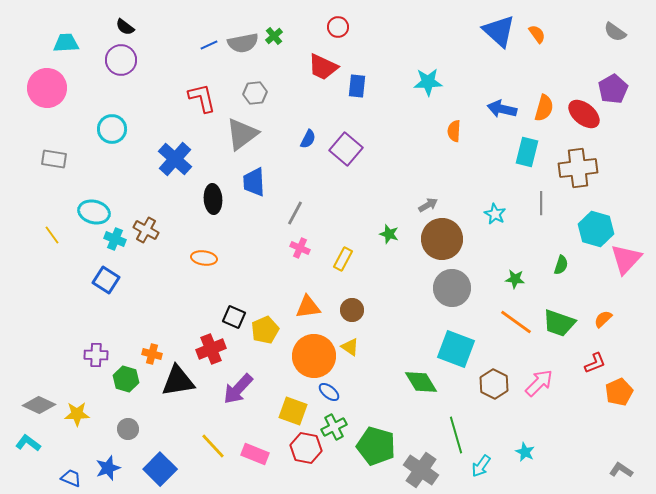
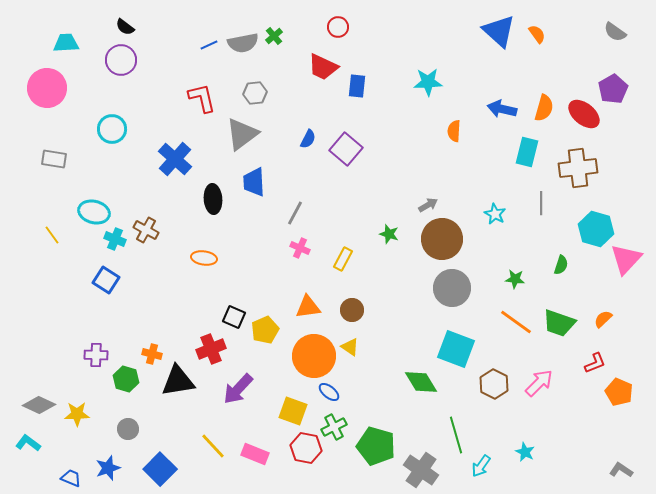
orange pentagon at (619, 392): rotated 24 degrees counterclockwise
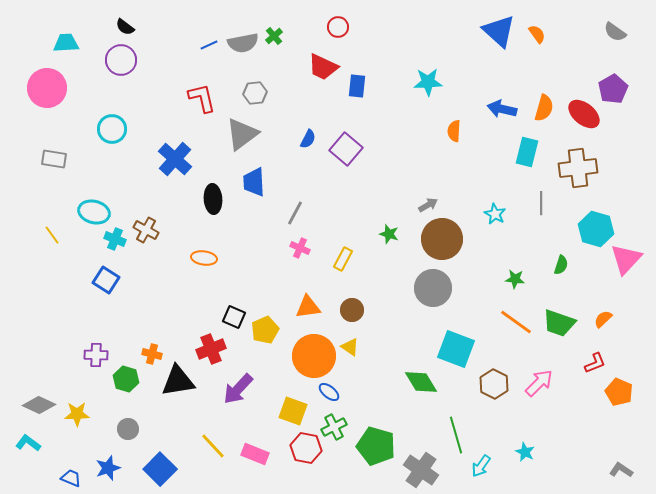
gray circle at (452, 288): moved 19 px left
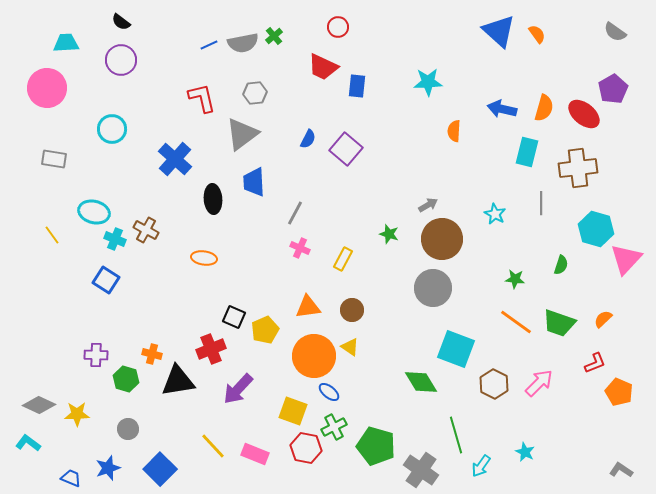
black semicircle at (125, 27): moved 4 px left, 5 px up
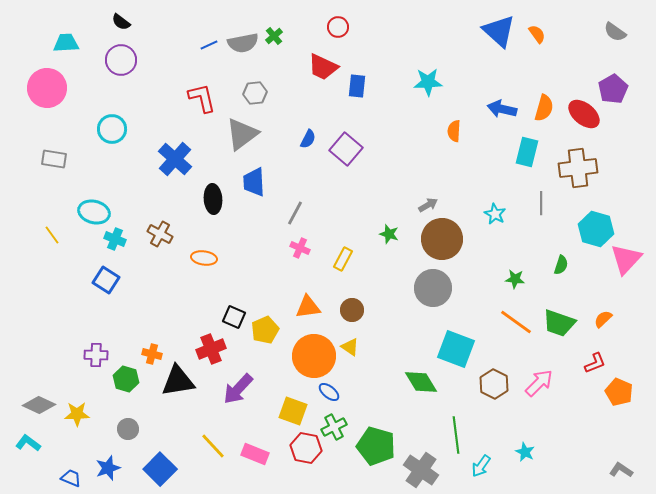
brown cross at (146, 230): moved 14 px right, 4 px down
green line at (456, 435): rotated 9 degrees clockwise
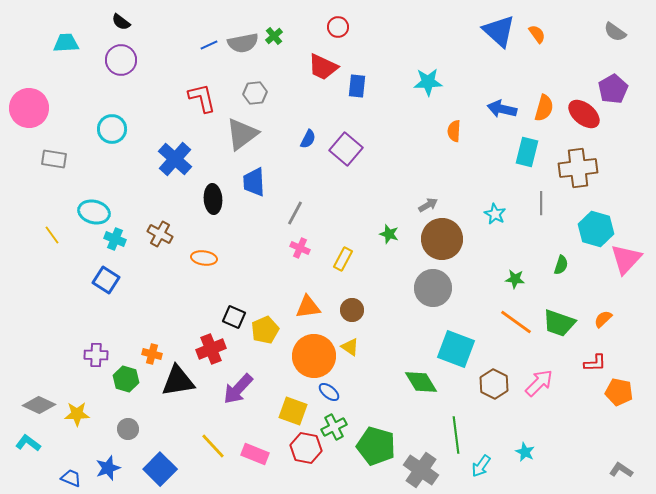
pink circle at (47, 88): moved 18 px left, 20 px down
red L-shape at (595, 363): rotated 20 degrees clockwise
orange pentagon at (619, 392): rotated 12 degrees counterclockwise
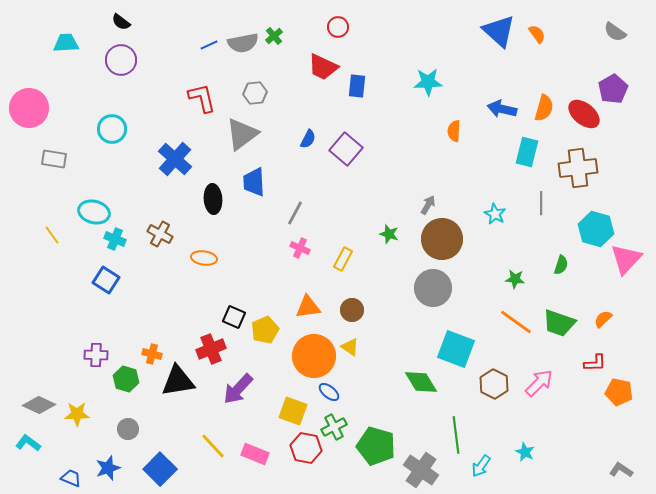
gray arrow at (428, 205): rotated 30 degrees counterclockwise
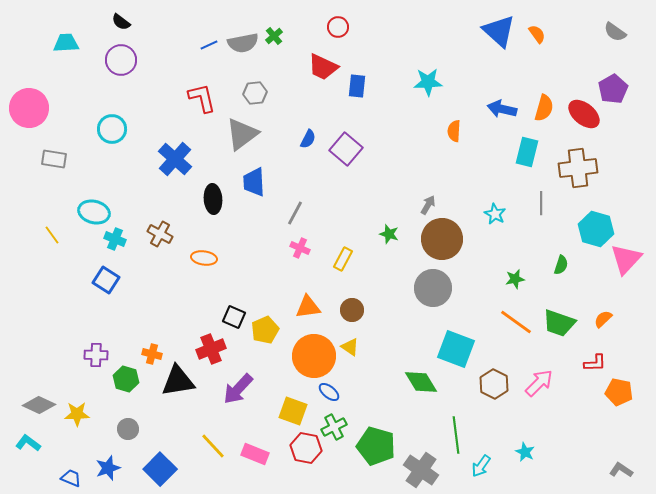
green star at (515, 279): rotated 18 degrees counterclockwise
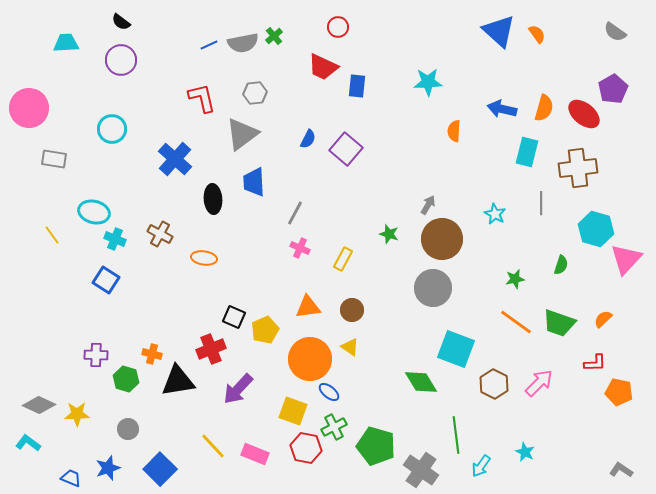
orange circle at (314, 356): moved 4 px left, 3 px down
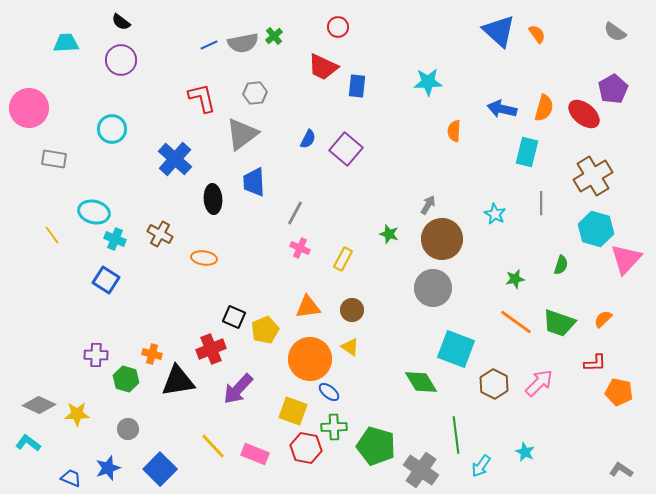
brown cross at (578, 168): moved 15 px right, 8 px down; rotated 24 degrees counterclockwise
green cross at (334, 427): rotated 25 degrees clockwise
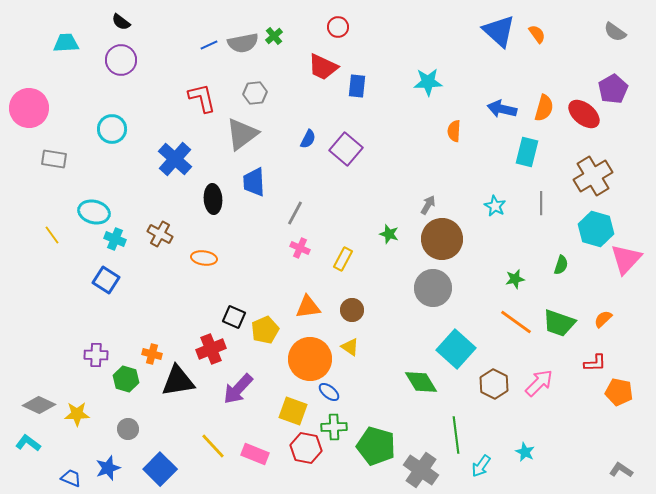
cyan star at (495, 214): moved 8 px up
cyan square at (456, 349): rotated 21 degrees clockwise
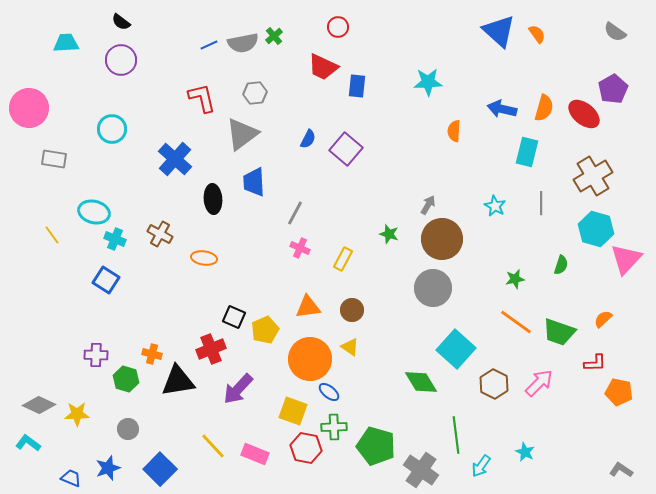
green trapezoid at (559, 323): moved 9 px down
